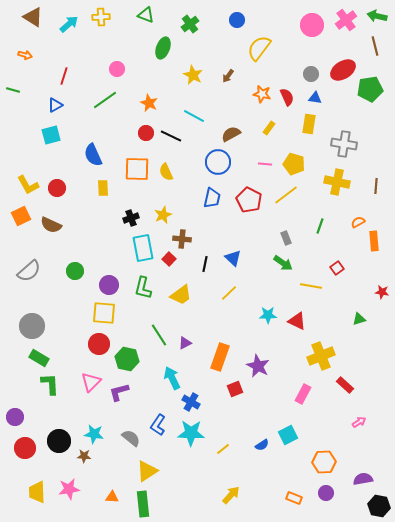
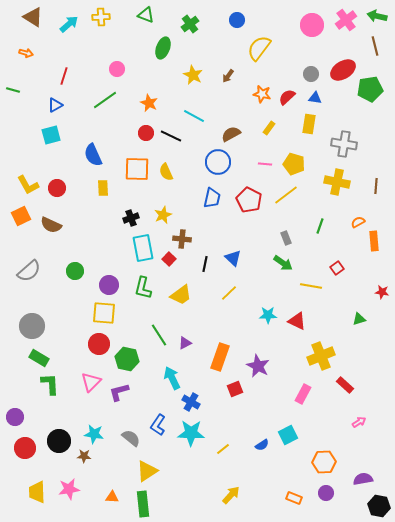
orange arrow at (25, 55): moved 1 px right, 2 px up
red semicircle at (287, 97): rotated 108 degrees counterclockwise
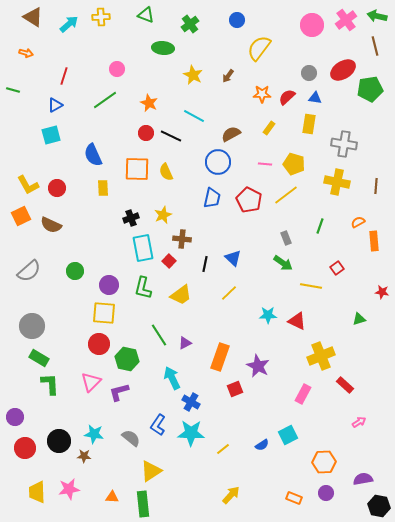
green ellipse at (163, 48): rotated 75 degrees clockwise
gray circle at (311, 74): moved 2 px left, 1 px up
orange star at (262, 94): rotated 12 degrees counterclockwise
red square at (169, 259): moved 2 px down
yellow triangle at (147, 471): moved 4 px right
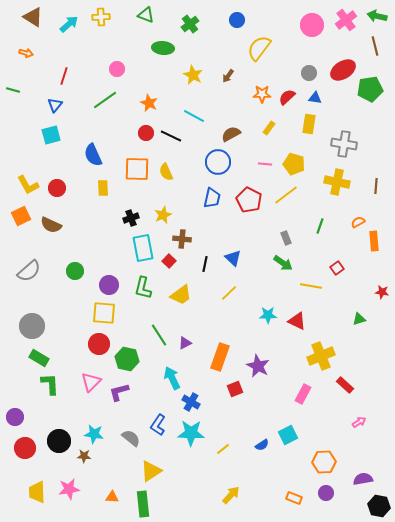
blue triangle at (55, 105): rotated 21 degrees counterclockwise
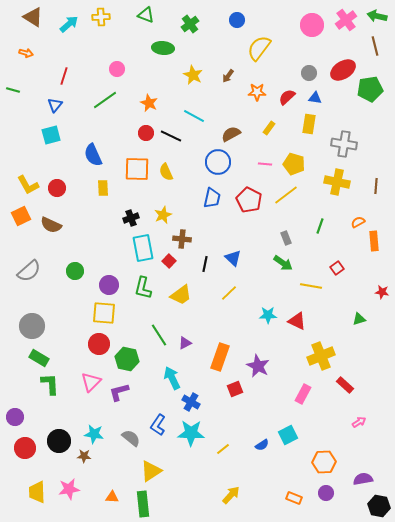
orange star at (262, 94): moved 5 px left, 2 px up
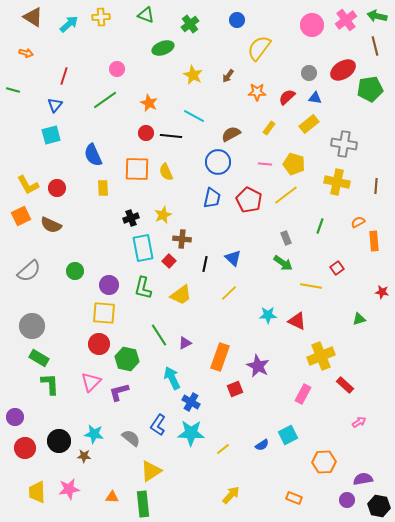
green ellipse at (163, 48): rotated 25 degrees counterclockwise
yellow rectangle at (309, 124): rotated 42 degrees clockwise
black line at (171, 136): rotated 20 degrees counterclockwise
purple circle at (326, 493): moved 21 px right, 7 px down
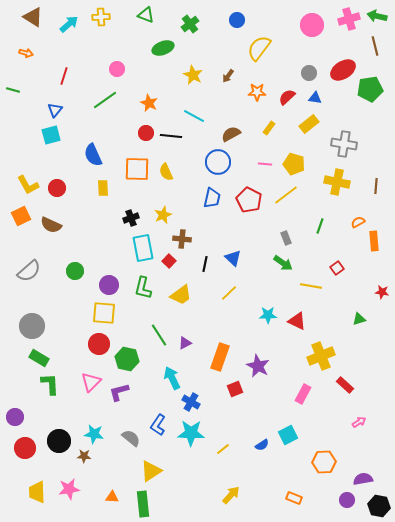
pink cross at (346, 20): moved 3 px right, 1 px up; rotated 20 degrees clockwise
blue triangle at (55, 105): moved 5 px down
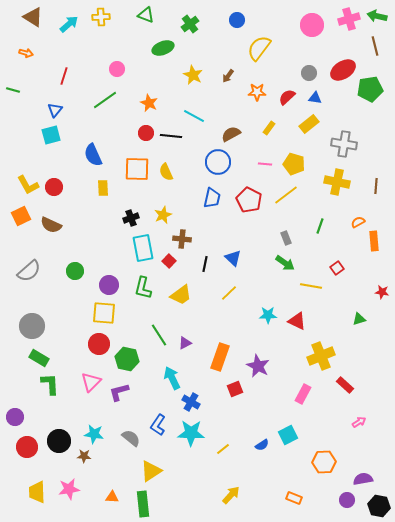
red circle at (57, 188): moved 3 px left, 1 px up
green arrow at (283, 263): moved 2 px right
red circle at (25, 448): moved 2 px right, 1 px up
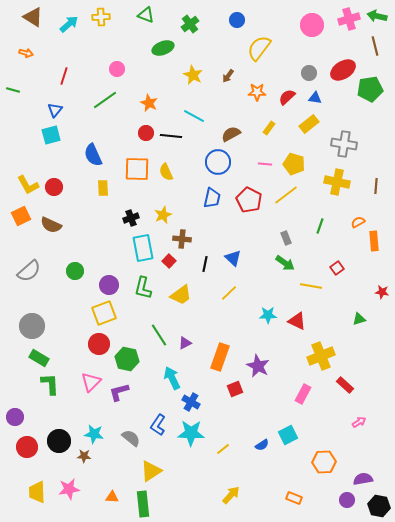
yellow square at (104, 313): rotated 25 degrees counterclockwise
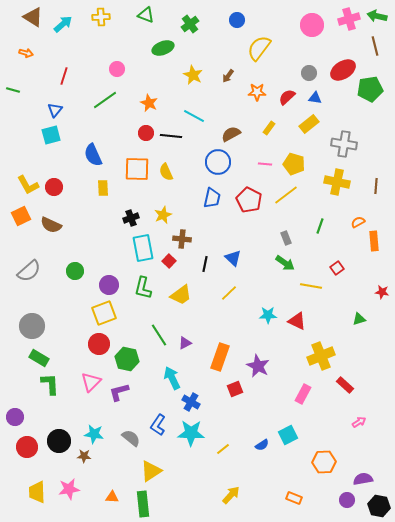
cyan arrow at (69, 24): moved 6 px left
